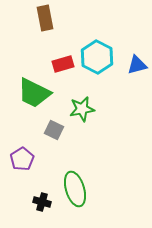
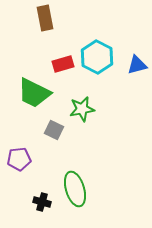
purple pentagon: moved 3 px left; rotated 25 degrees clockwise
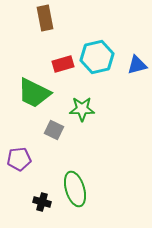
cyan hexagon: rotated 20 degrees clockwise
green star: rotated 10 degrees clockwise
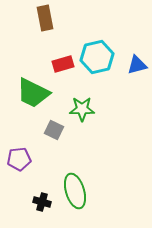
green trapezoid: moved 1 px left
green ellipse: moved 2 px down
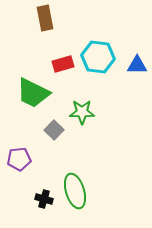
cyan hexagon: moved 1 px right; rotated 20 degrees clockwise
blue triangle: rotated 15 degrees clockwise
green star: moved 3 px down
gray square: rotated 18 degrees clockwise
black cross: moved 2 px right, 3 px up
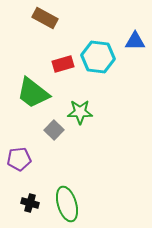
brown rectangle: rotated 50 degrees counterclockwise
blue triangle: moved 2 px left, 24 px up
green trapezoid: rotated 12 degrees clockwise
green star: moved 2 px left
green ellipse: moved 8 px left, 13 px down
black cross: moved 14 px left, 4 px down
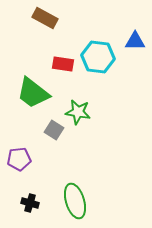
red rectangle: rotated 25 degrees clockwise
green star: moved 2 px left; rotated 10 degrees clockwise
gray square: rotated 12 degrees counterclockwise
green ellipse: moved 8 px right, 3 px up
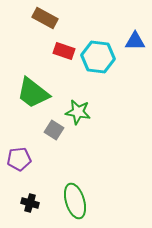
red rectangle: moved 1 px right, 13 px up; rotated 10 degrees clockwise
